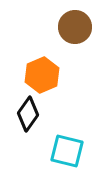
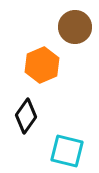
orange hexagon: moved 10 px up
black diamond: moved 2 px left, 2 px down
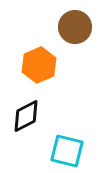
orange hexagon: moved 3 px left
black diamond: rotated 28 degrees clockwise
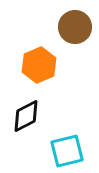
cyan square: rotated 28 degrees counterclockwise
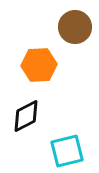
orange hexagon: rotated 20 degrees clockwise
